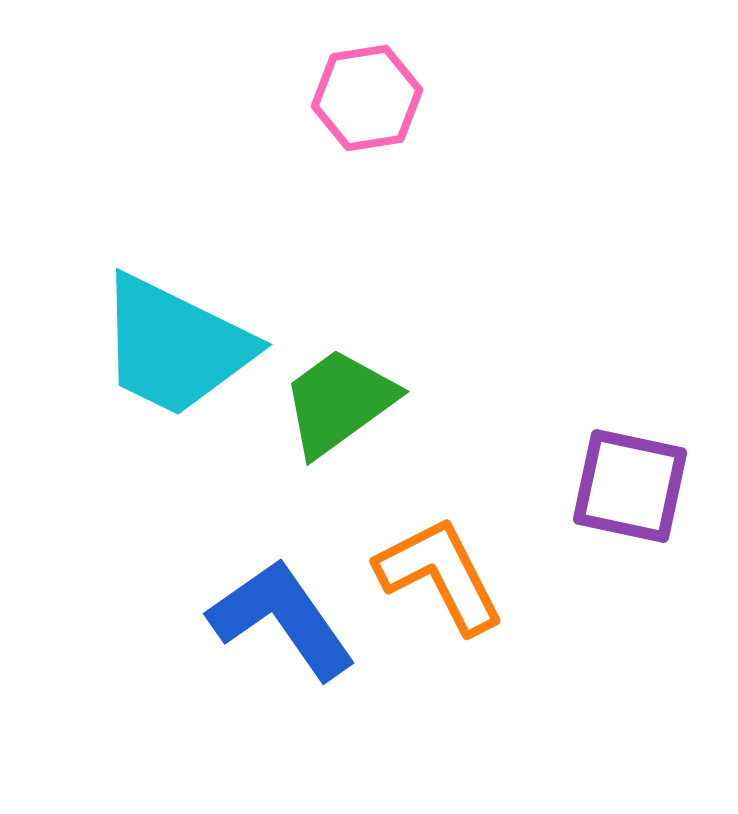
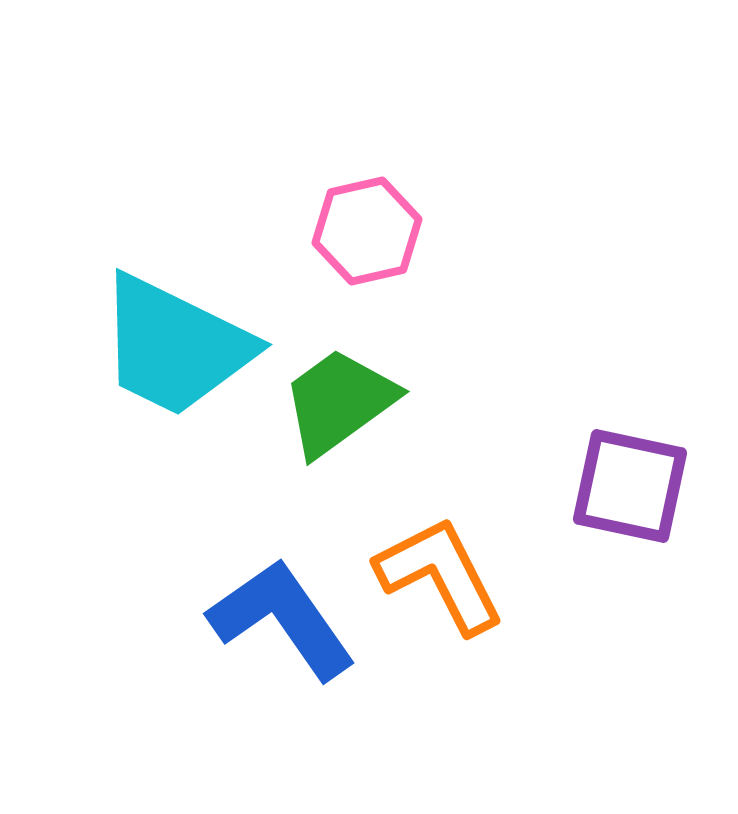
pink hexagon: moved 133 px down; rotated 4 degrees counterclockwise
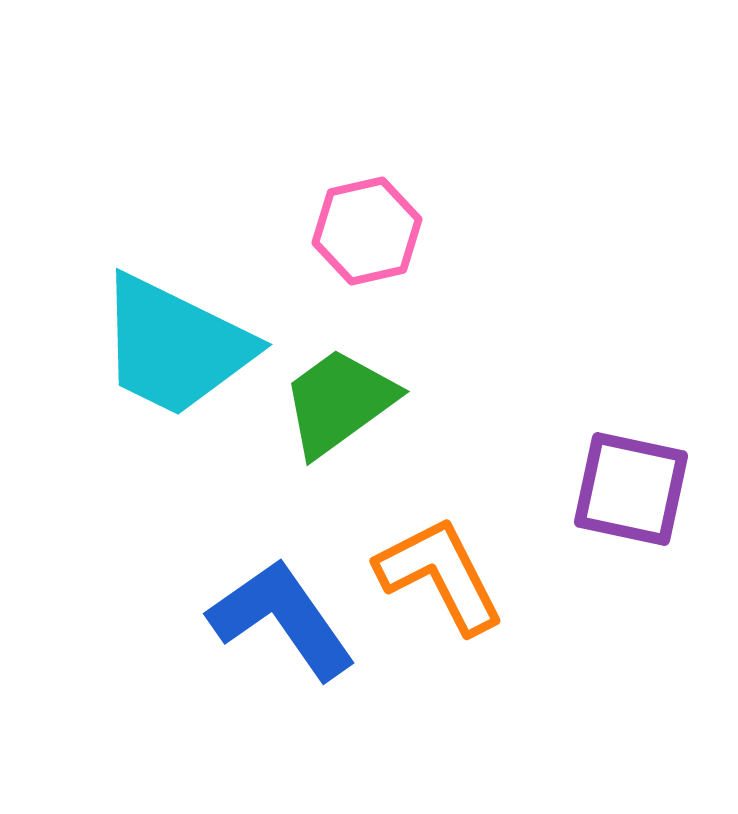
purple square: moved 1 px right, 3 px down
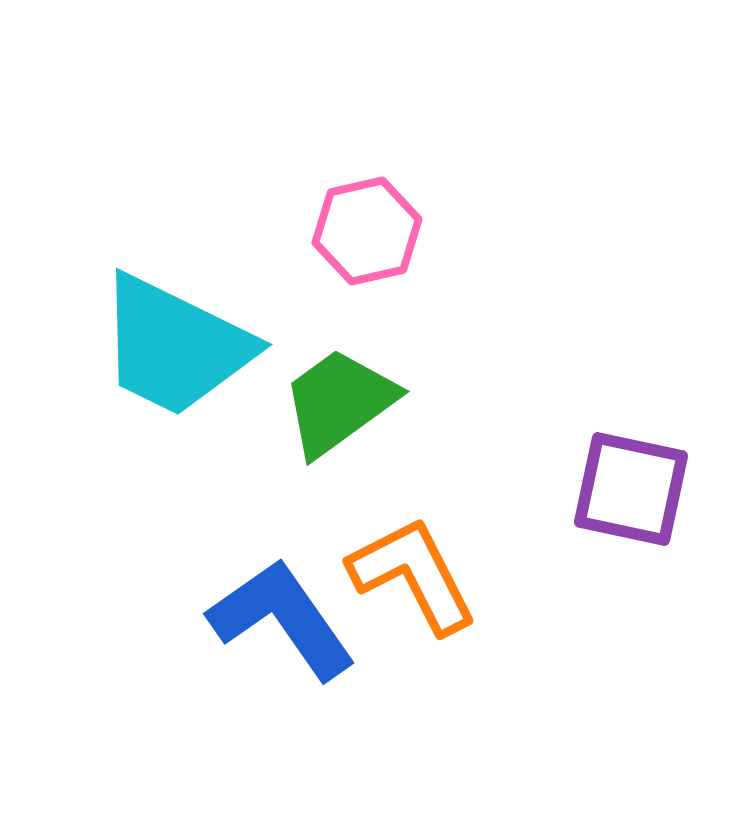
orange L-shape: moved 27 px left
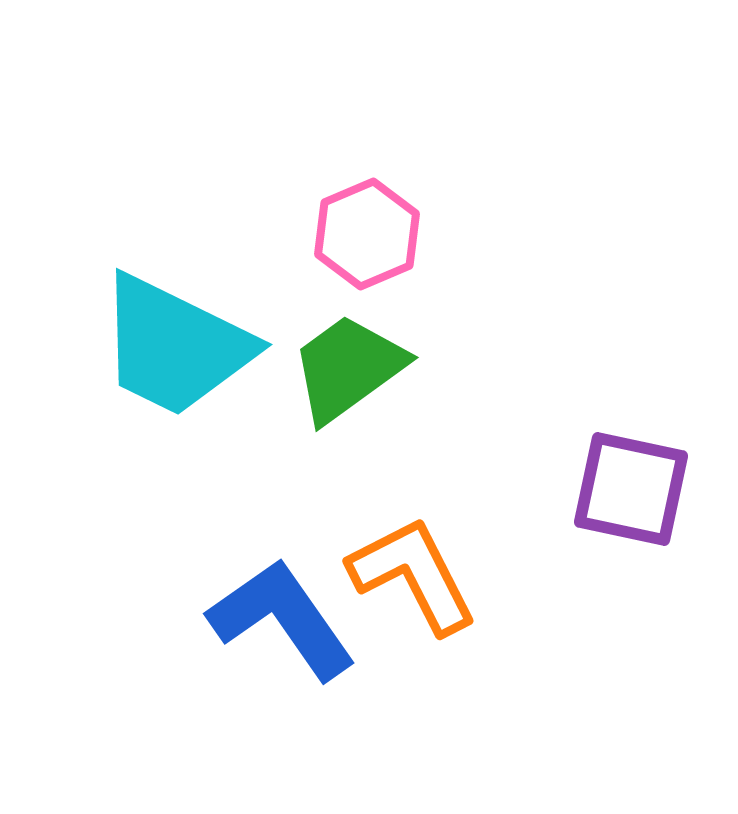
pink hexagon: moved 3 px down; rotated 10 degrees counterclockwise
green trapezoid: moved 9 px right, 34 px up
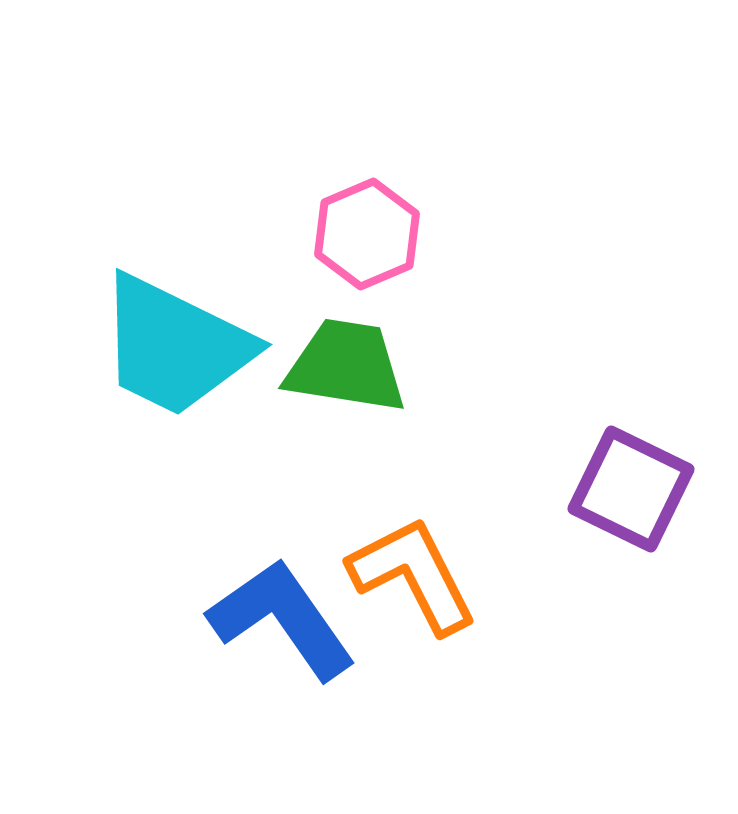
green trapezoid: moved 2 px left, 2 px up; rotated 45 degrees clockwise
purple square: rotated 14 degrees clockwise
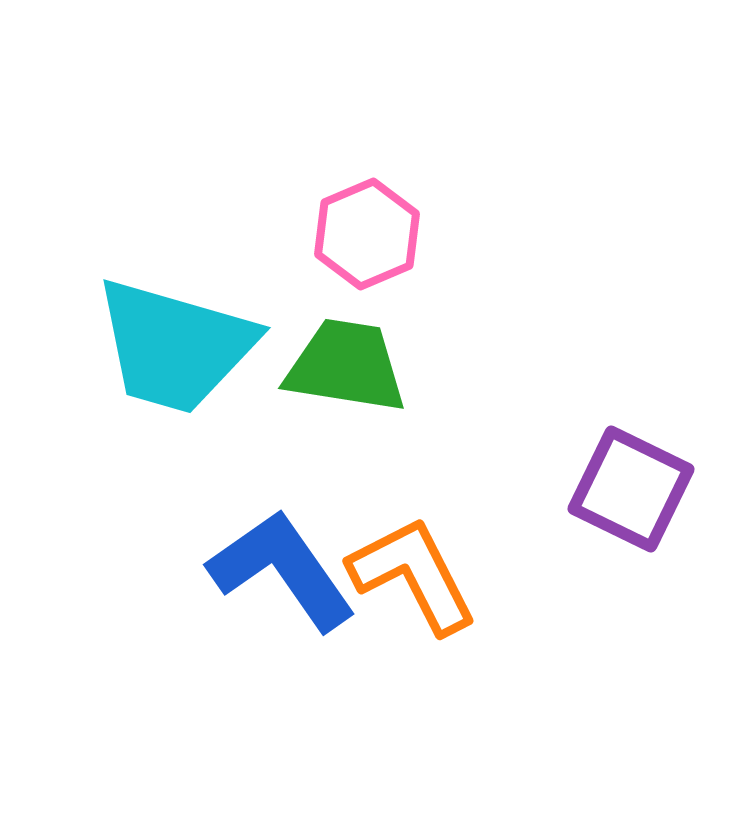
cyan trapezoid: rotated 10 degrees counterclockwise
blue L-shape: moved 49 px up
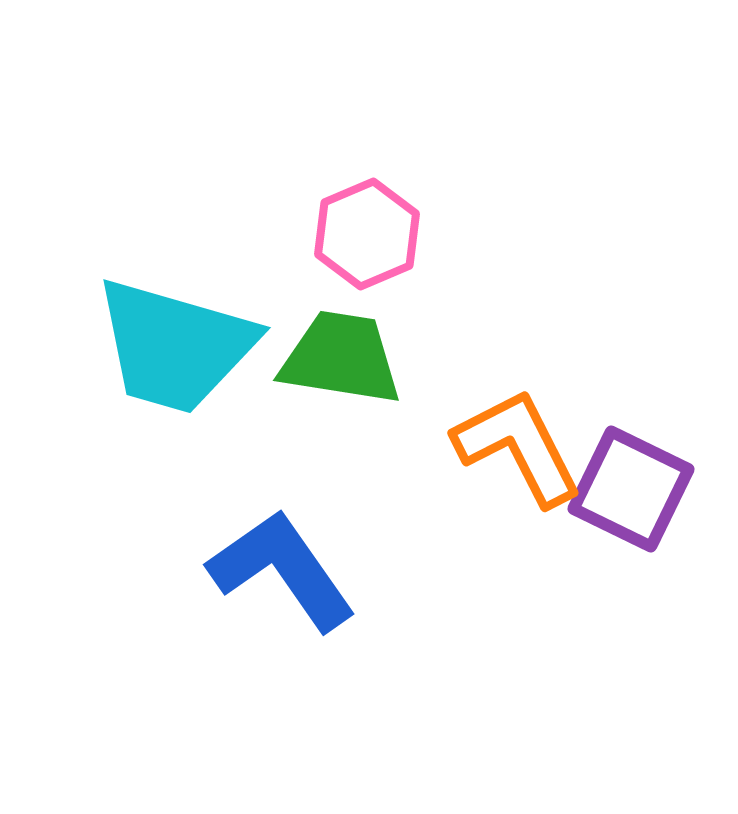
green trapezoid: moved 5 px left, 8 px up
orange L-shape: moved 105 px right, 128 px up
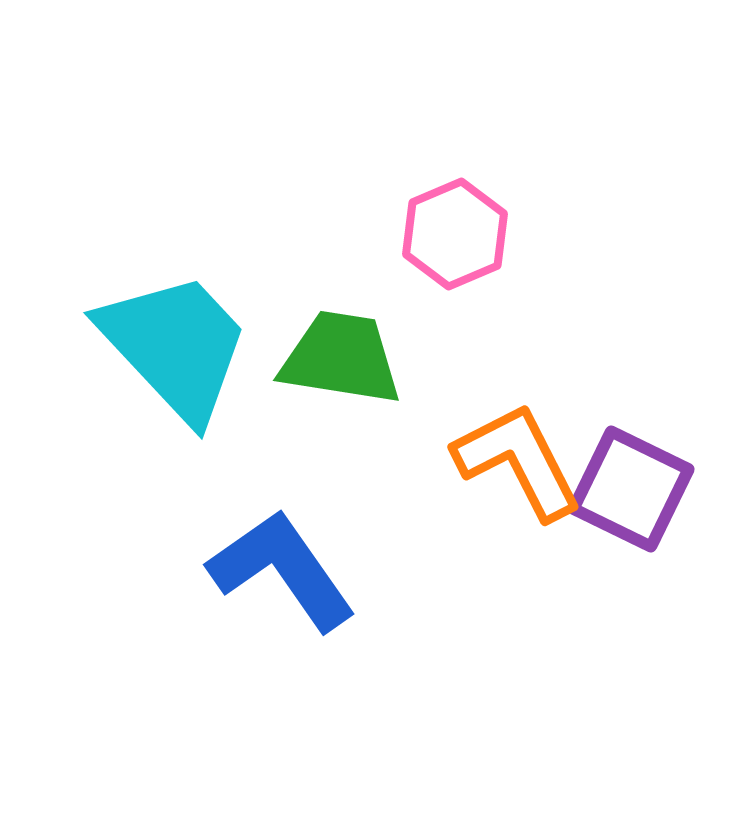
pink hexagon: moved 88 px right
cyan trapezoid: rotated 149 degrees counterclockwise
orange L-shape: moved 14 px down
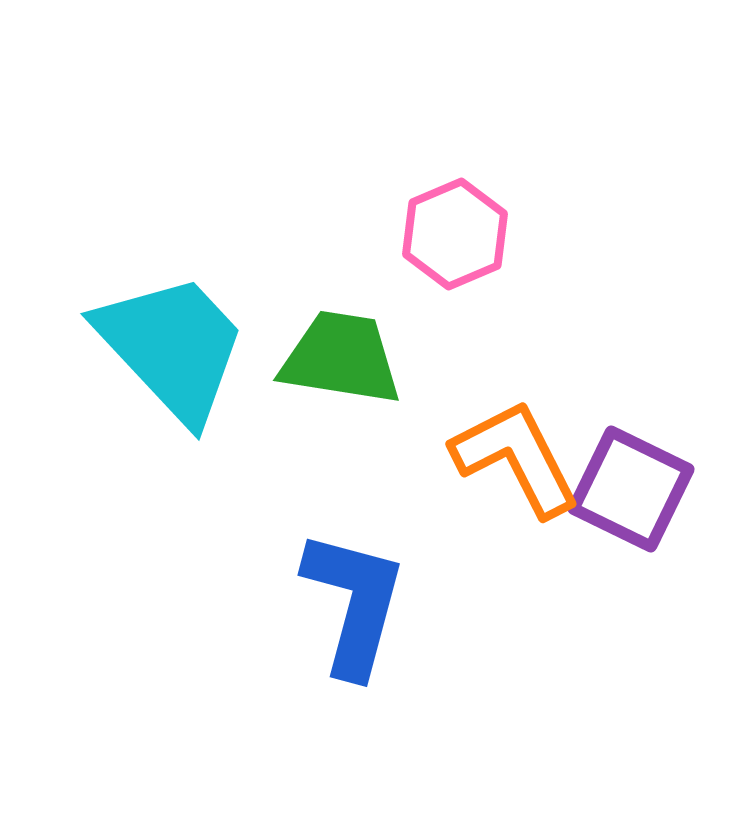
cyan trapezoid: moved 3 px left, 1 px down
orange L-shape: moved 2 px left, 3 px up
blue L-shape: moved 72 px right, 33 px down; rotated 50 degrees clockwise
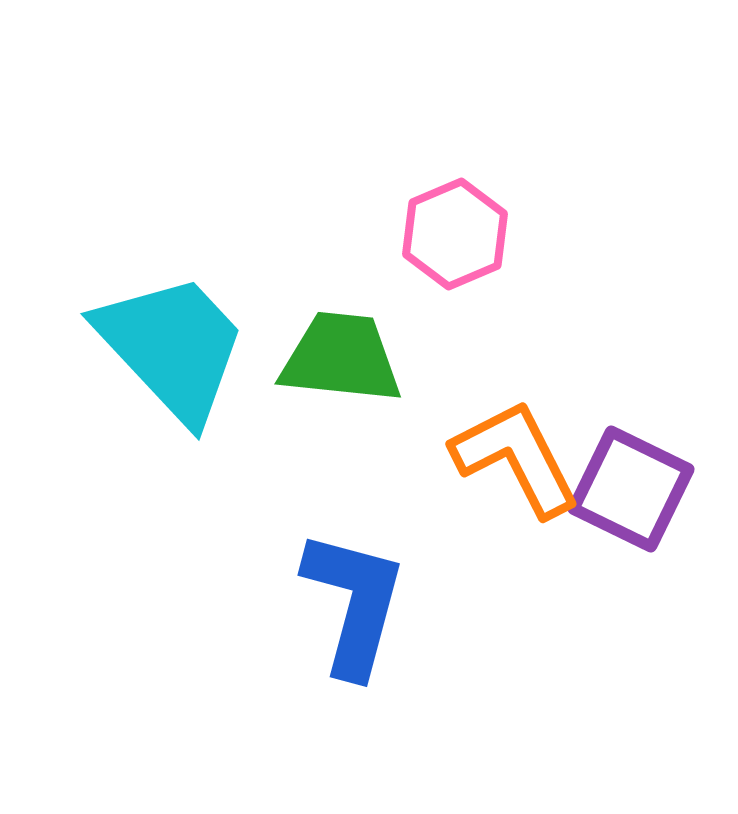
green trapezoid: rotated 3 degrees counterclockwise
